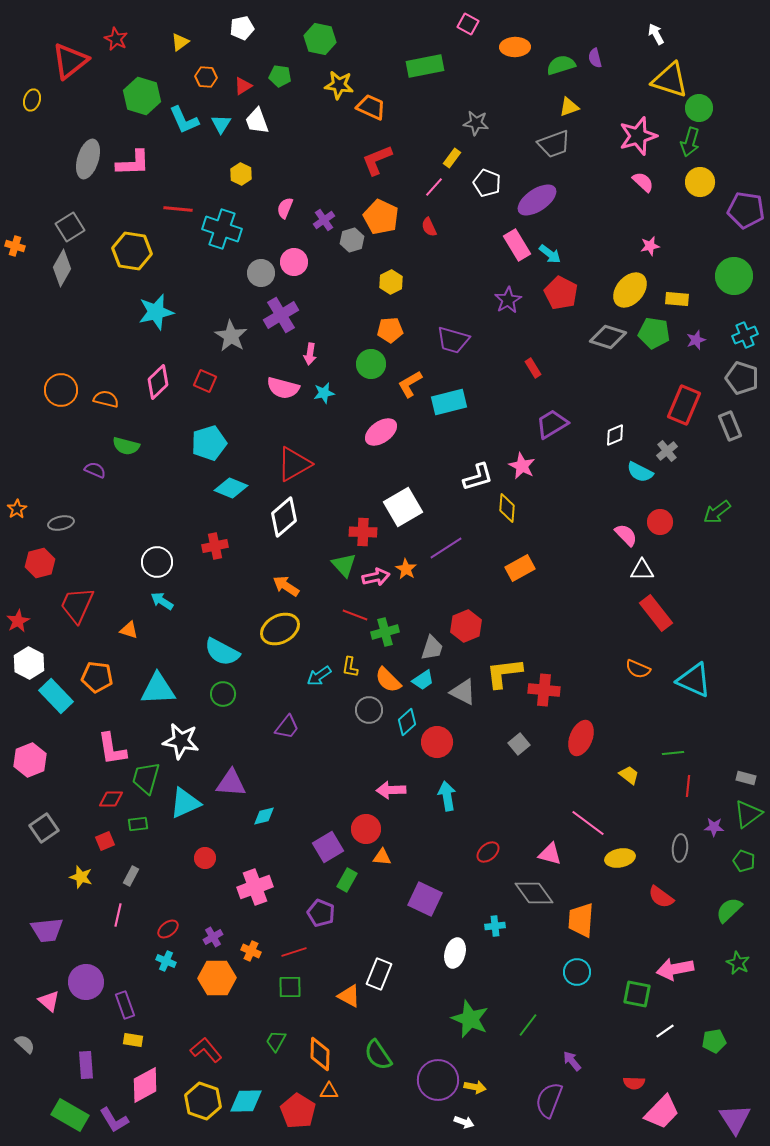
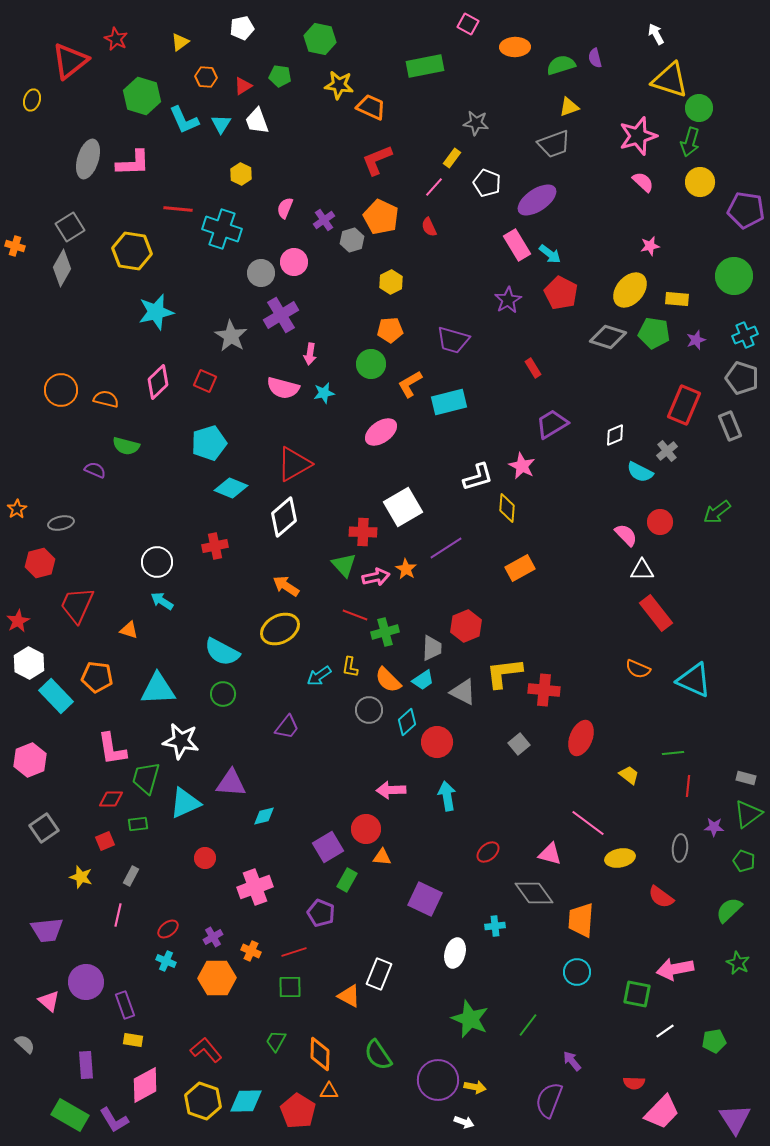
gray trapezoid at (432, 648): rotated 16 degrees counterclockwise
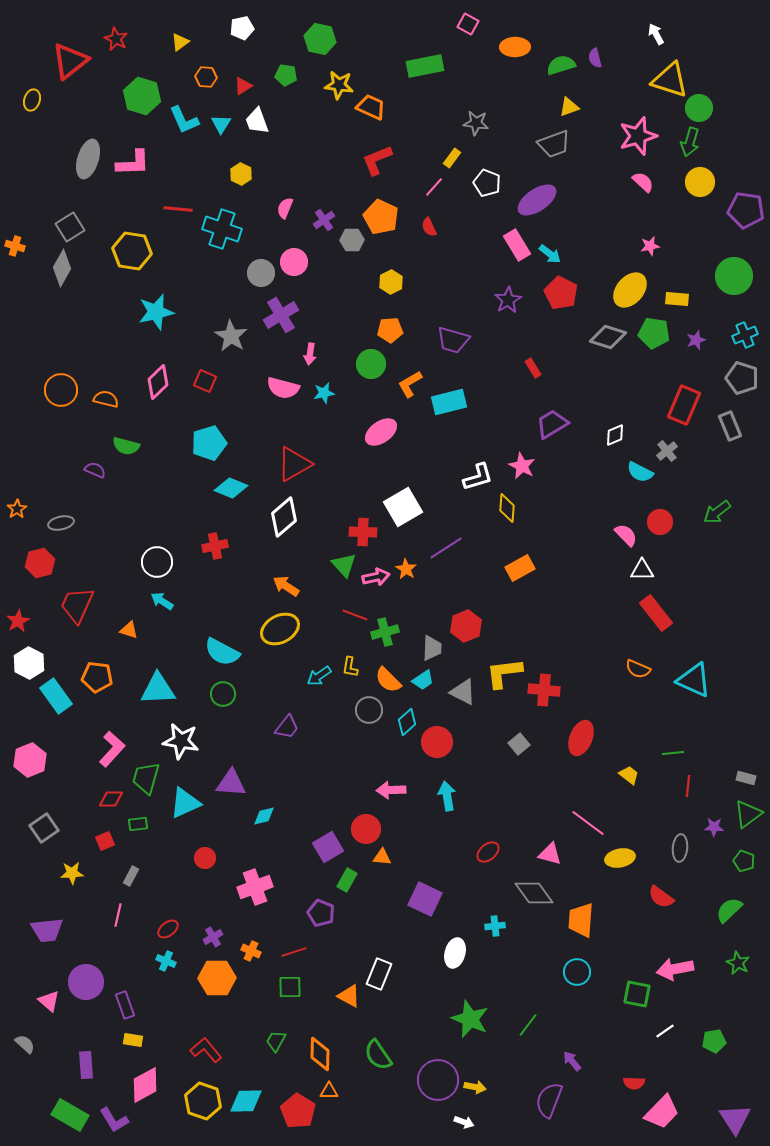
green pentagon at (280, 76): moved 6 px right, 1 px up
gray hexagon at (352, 240): rotated 15 degrees clockwise
cyan rectangle at (56, 696): rotated 8 degrees clockwise
pink L-shape at (112, 749): rotated 129 degrees counterclockwise
yellow star at (81, 877): moved 9 px left, 4 px up; rotated 20 degrees counterclockwise
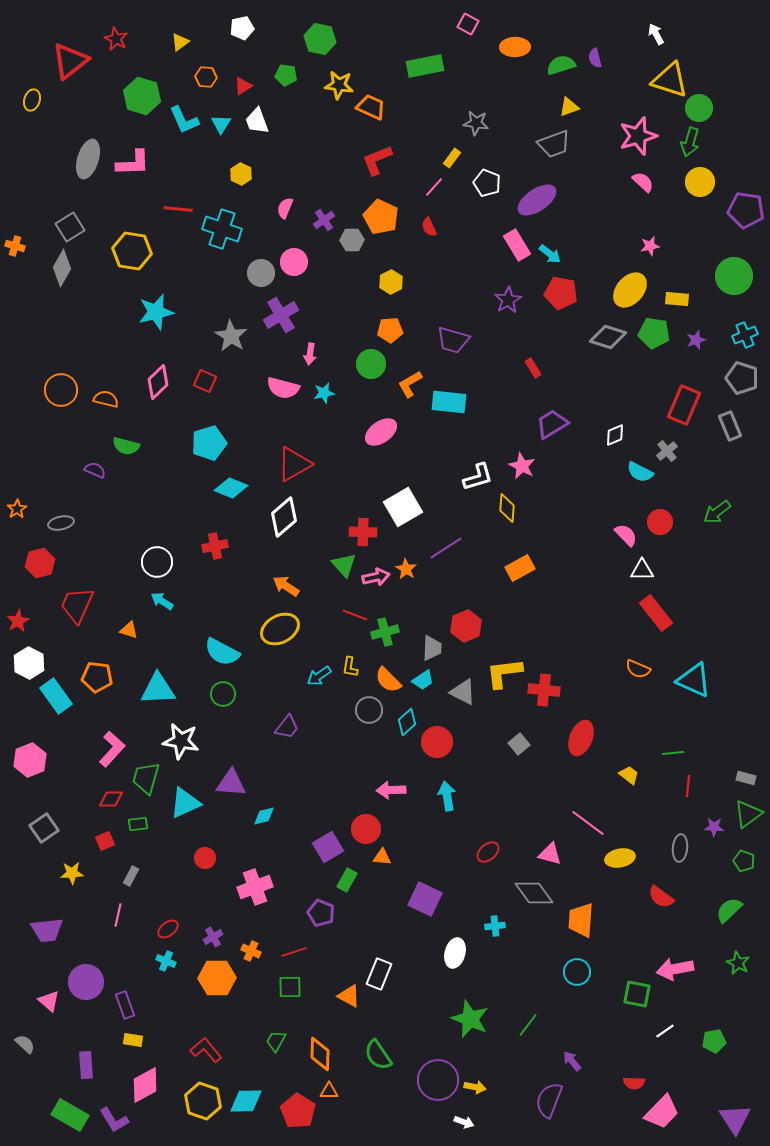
red pentagon at (561, 293): rotated 16 degrees counterclockwise
cyan rectangle at (449, 402): rotated 20 degrees clockwise
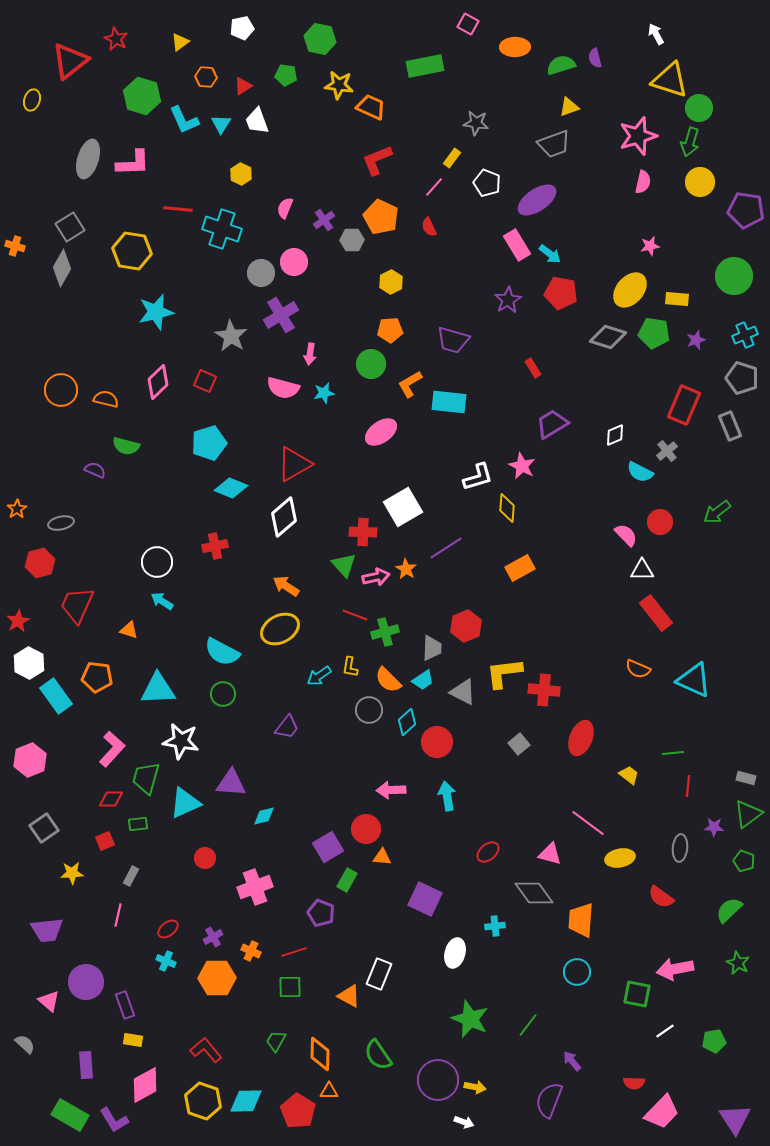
pink semicircle at (643, 182): rotated 60 degrees clockwise
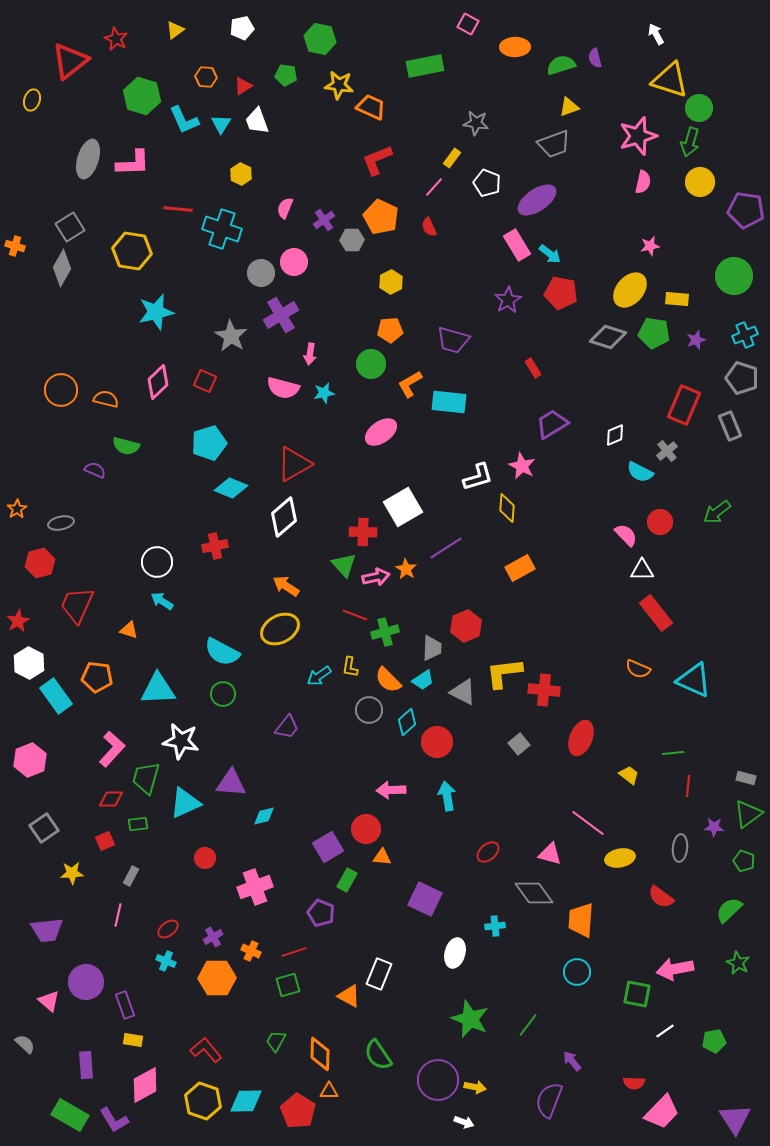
yellow triangle at (180, 42): moved 5 px left, 12 px up
green square at (290, 987): moved 2 px left, 2 px up; rotated 15 degrees counterclockwise
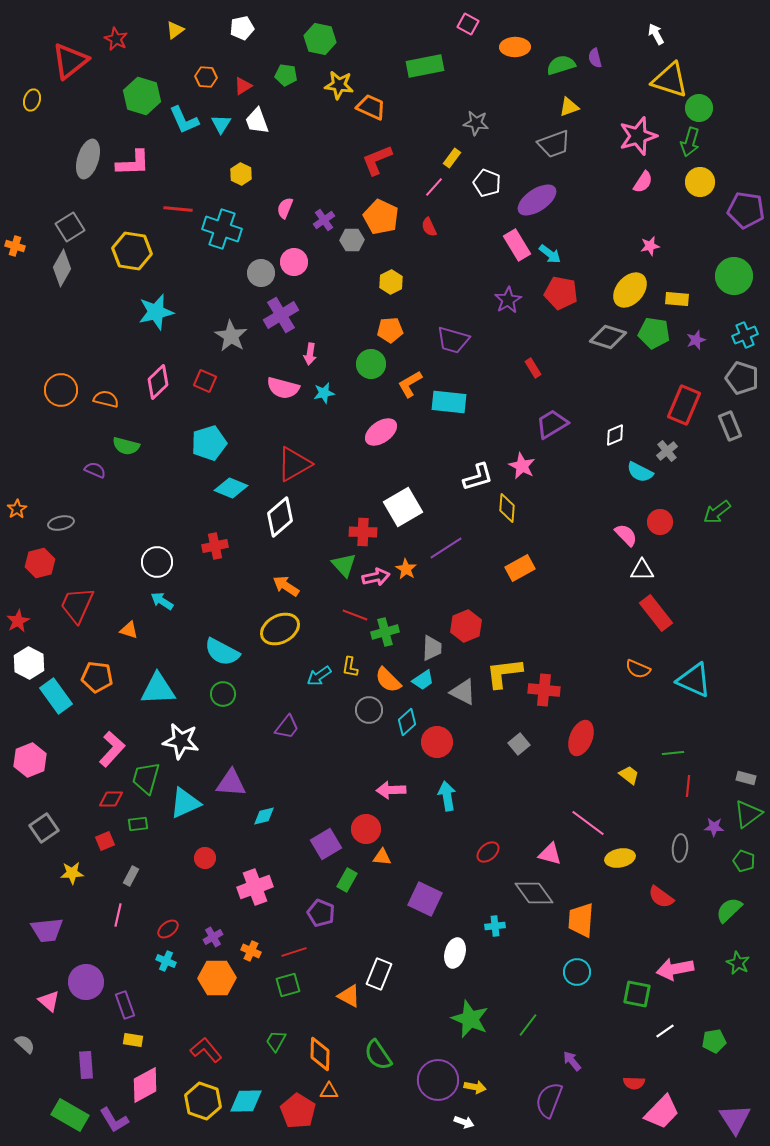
pink semicircle at (643, 182): rotated 20 degrees clockwise
white diamond at (284, 517): moved 4 px left
purple square at (328, 847): moved 2 px left, 3 px up
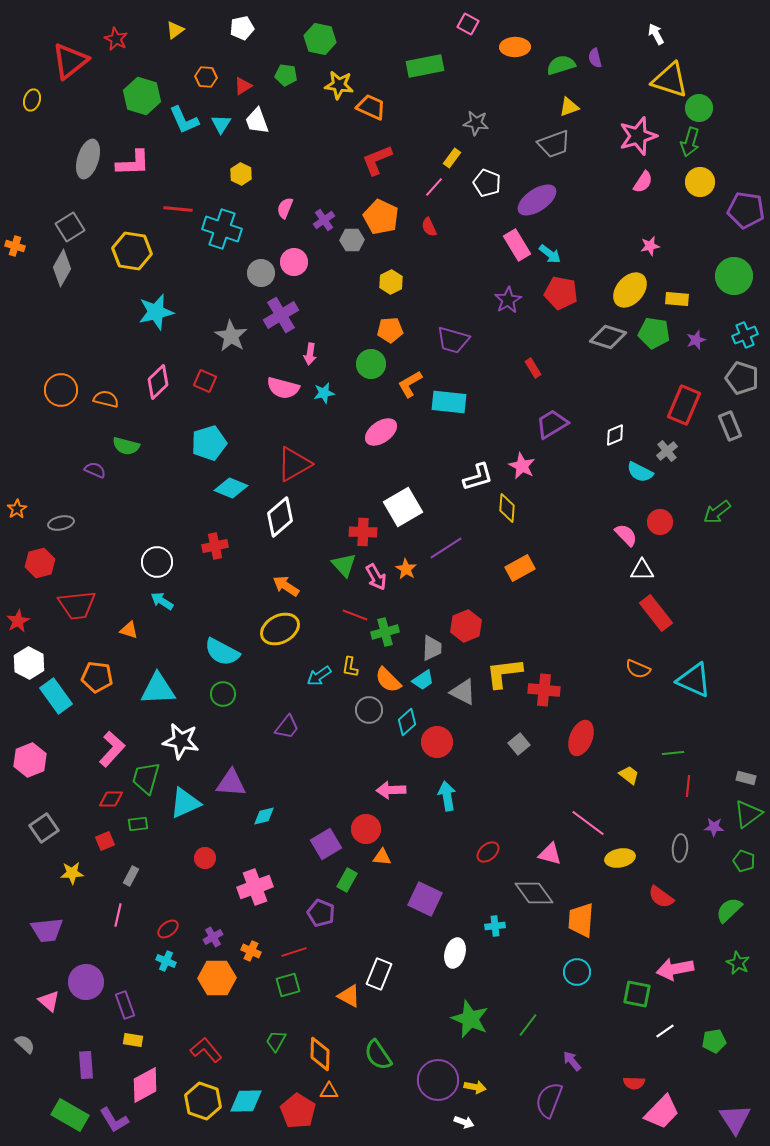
pink arrow at (376, 577): rotated 72 degrees clockwise
red trapezoid at (77, 605): rotated 120 degrees counterclockwise
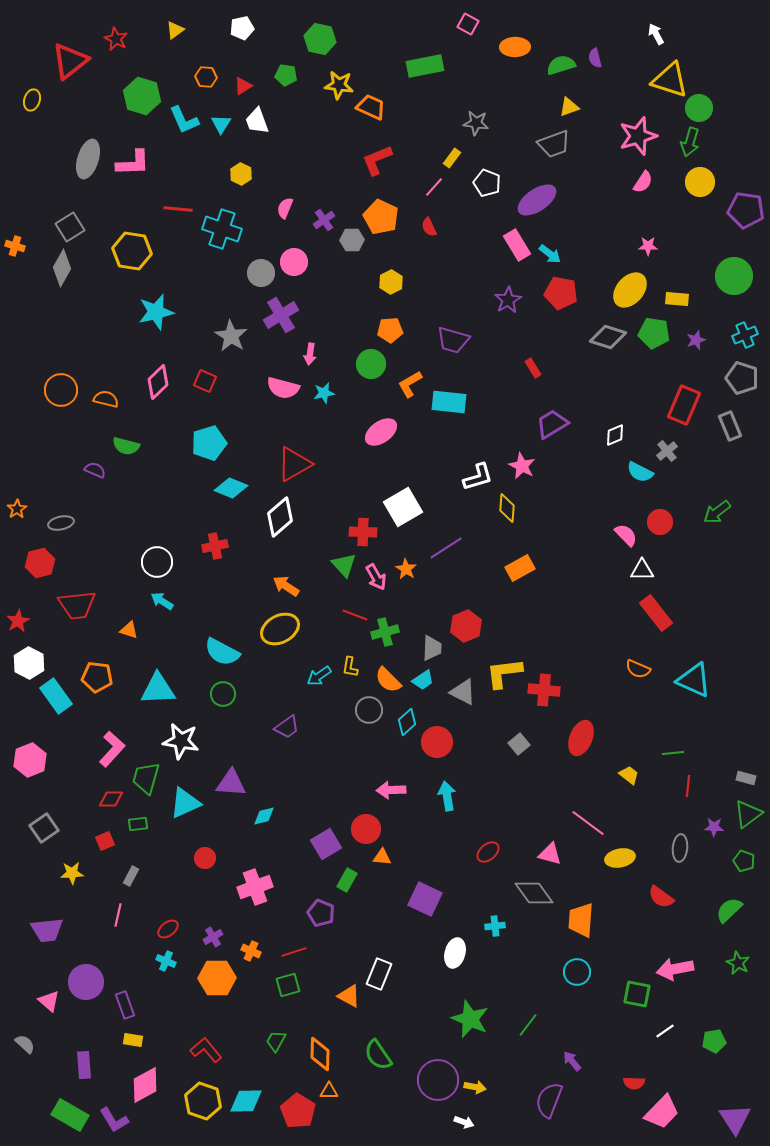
pink star at (650, 246): moved 2 px left; rotated 12 degrees clockwise
purple trapezoid at (287, 727): rotated 16 degrees clockwise
purple rectangle at (86, 1065): moved 2 px left
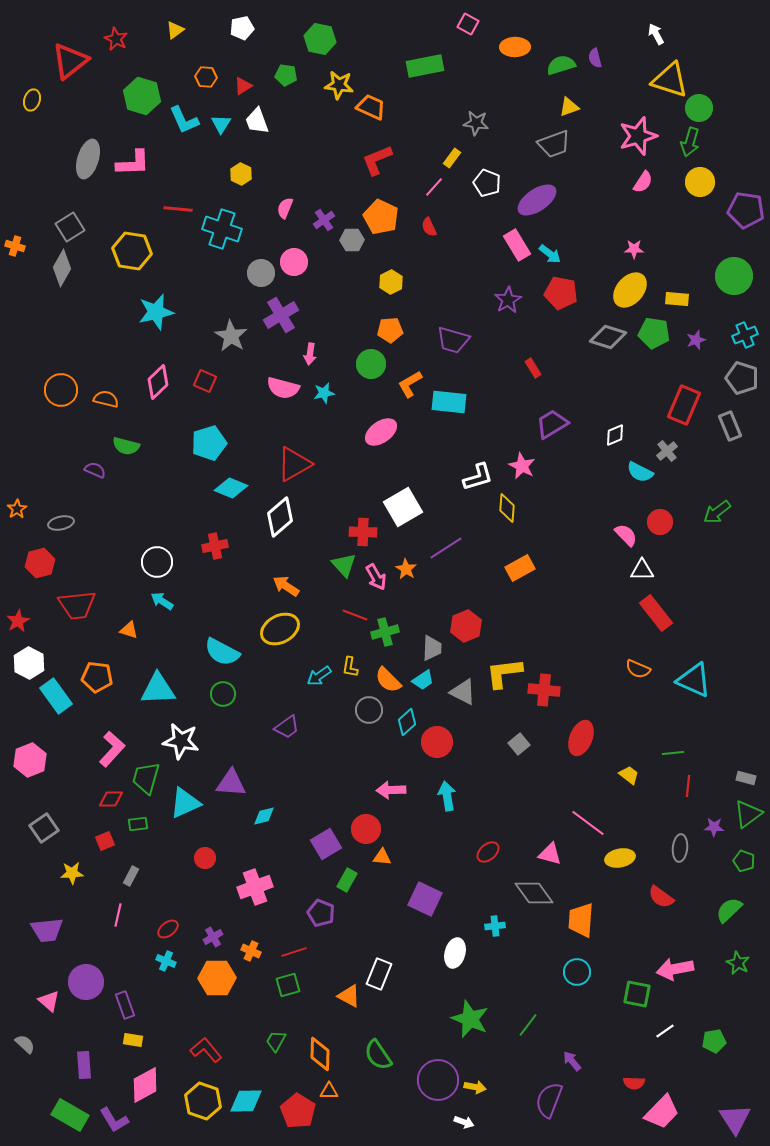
pink star at (648, 246): moved 14 px left, 3 px down
